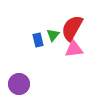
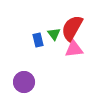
green triangle: moved 1 px right, 1 px up; rotated 16 degrees counterclockwise
purple circle: moved 5 px right, 2 px up
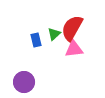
green triangle: rotated 24 degrees clockwise
blue rectangle: moved 2 px left
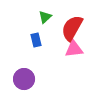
green triangle: moved 9 px left, 17 px up
purple circle: moved 3 px up
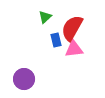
blue rectangle: moved 20 px right
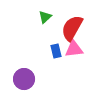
blue rectangle: moved 11 px down
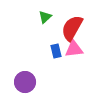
purple circle: moved 1 px right, 3 px down
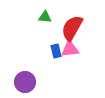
green triangle: rotated 48 degrees clockwise
pink triangle: moved 4 px left
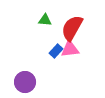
green triangle: moved 3 px down
blue rectangle: rotated 56 degrees clockwise
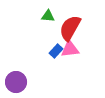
green triangle: moved 3 px right, 4 px up
red semicircle: moved 2 px left
purple circle: moved 9 px left
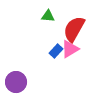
red semicircle: moved 4 px right, 1 px down
pink triangle: rotated 24 degrees counterclockwise
